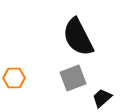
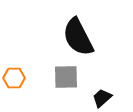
gray square: moved 7 px left, 1 px up; rotated 20 degrees clockwise
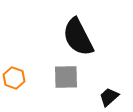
orange hexagon: rotated 20 degrees clockwise
black trapezoid: moved 7 px right, 1 px up
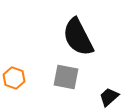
gray square: rotated 12 degrees clockwise
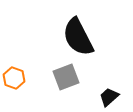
gray square: rotated 32 degrees counterclockwise
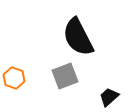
gray square: moved 1 px left, 1 px up
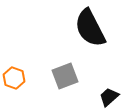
black semicircle: moved 12 px right, 9 px up
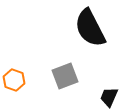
orange hexagon: moved 2 px down
black trapezoid: rotated 25 degrees counterclockwise
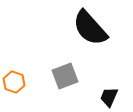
black semicircle: rotated 15 degrees counterclockwise
orange hexagon: moved 2 px down
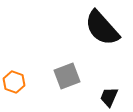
black semicircle: moved 12 px right
gray square: moved 2 px right
